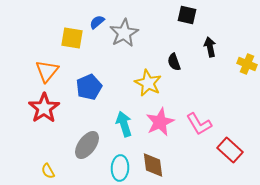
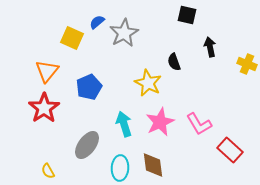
yellow square: rotated 15 degrees clockwise
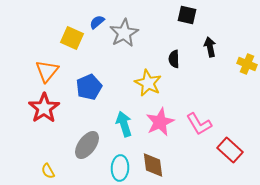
black semicircle: moved 3 px up; rotated 18 degrees clockwise
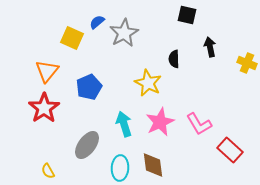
yellow cross: moved 1 px up
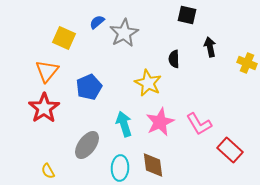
yellow square: moved 8 px left
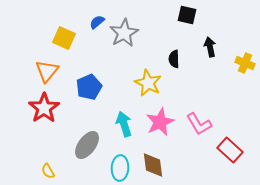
yellow cross: moved 2 px left
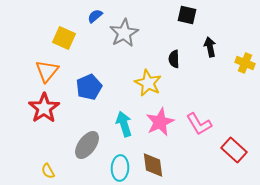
blue semicircle: moved 2 px left, 6 px up
red rectangle: moved 4 px right
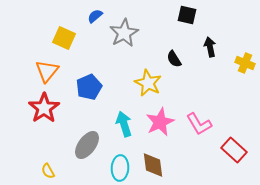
black semicircle: rotated 30 degrees counterclockwise
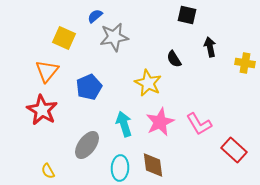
gray star: moved 10 px left, 4 px down; rotated 20 degrees clockwise
yellow cross: rotated 12 degrees counterclockwise
red star: moved 2 px left, 2 px down; rotated 8 degrees counterclockwise
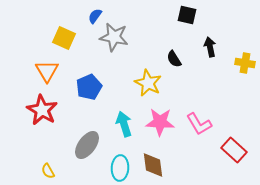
blue semicircle: rotated 14 degrees counterclockwise
gray star: rotated 20 degrees clockwise
orange triangle: rotated 10 degrees counterclockwise
pink star: rotated 28 degrees clockwise
